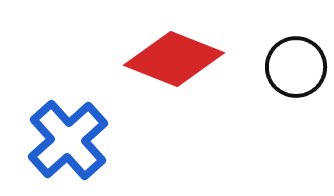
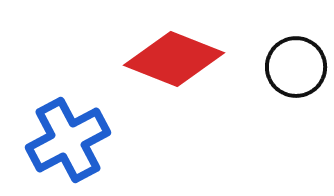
blue cross: rotated 14 degrees clockwise
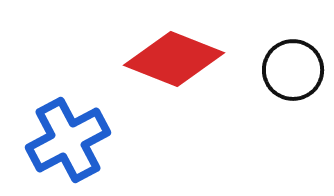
black circle: moved 3 px left, 3 px down
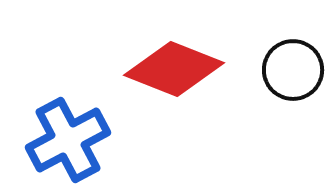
red diamond: moved 10 px down
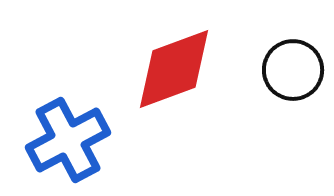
red diamond: rotated 42 degrees counterclockwise
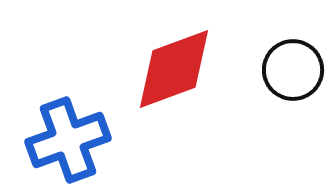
blue cross: rotated 8 degrees clockwise
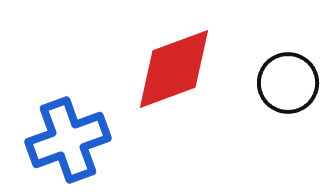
black circle: moved 5 px left, 13 px down
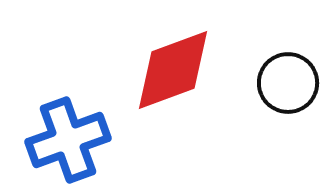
red diamond: moved 1 px left, 1 px down
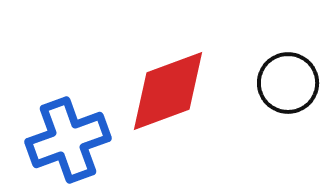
red diamond: moved 5 px left, 21 px down
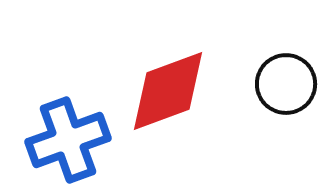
black circle: moved 2 px left, 1 px down
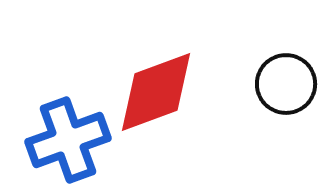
red diamond: moved 12 px left, 1 px down
